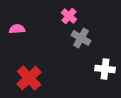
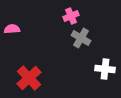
pink cross: moved 2 px right; rotated 28 degrees clockwise
pink semicircle: moved 5 px left
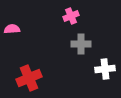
gray cross: moved 6 px down; rotated 30 degrees counterclockwise
white cross: rotated 12 degrees counterclockwise
red cross: rotated 20 degrees clockwise
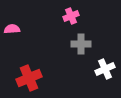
white cross: rotated 18 degrees counterclockwise
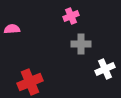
red cross: moved 1 px right, 4 px down
